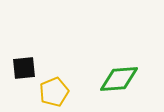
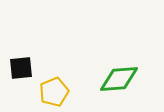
black square: moved 3 px left
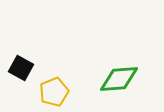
black square: rotated 35 degrees clockwise
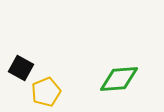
yellow pentagon: moved 8 px left
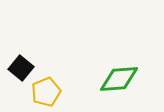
black square: rotated 10 degrees clockwise
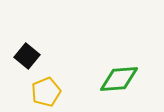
black square: moved 6 px right, 12 px up
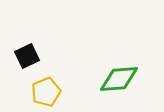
black square: rotated 25 degrees clockwise
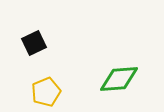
black square: moved 7 px right, 13 px up
